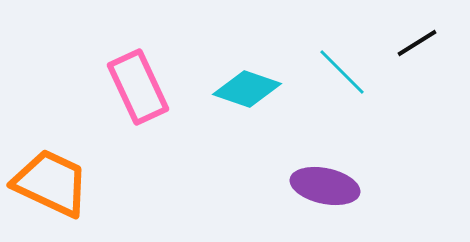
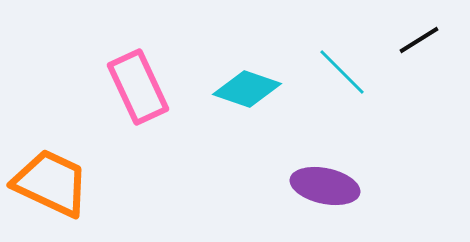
black line: moved 2 px right, 3 px up
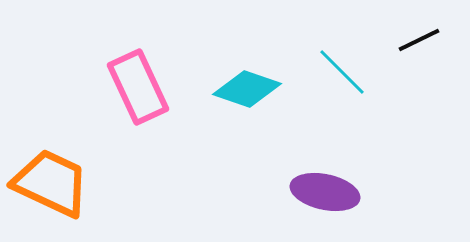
black line: rotated 6 degrees clockwise
purple ellipse: moved 6 px down
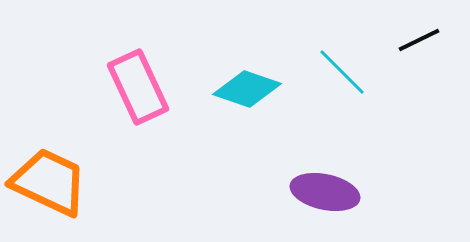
orange trapezoid: moved 2 px left, 1 px up
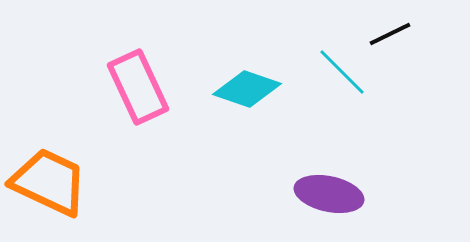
black line: moved 29 px left, 6 px up
purple ellipse: moved 4 px right, 2 px down
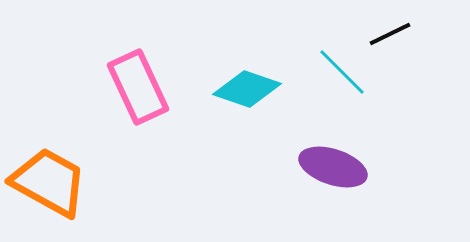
orange trapezoid: rotated 4 degrees clockwise
purple ellipse: moved 4 px right, 27 px up; rotated 6 degrees clockwise
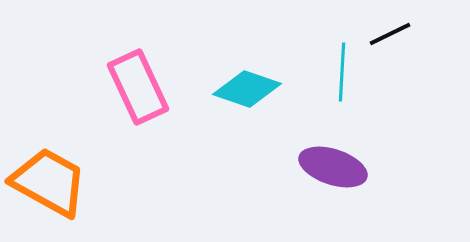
cyan line: rotated 48 degrees clockwise
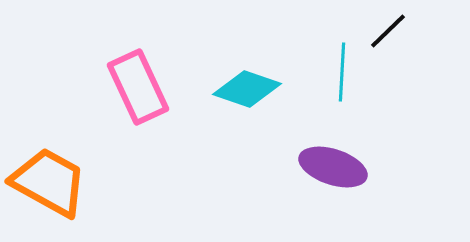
black line: moved 2 px left, 3 px up; rotated 18 degrees counterclockwise
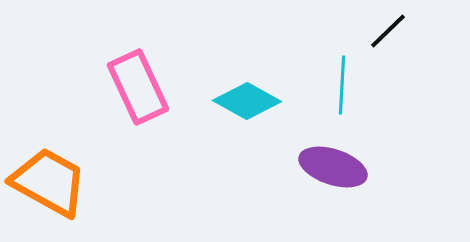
cyan line: moved 13 px down
cyan diamond: moved 12 px down; rotated 10 degrees clockwise
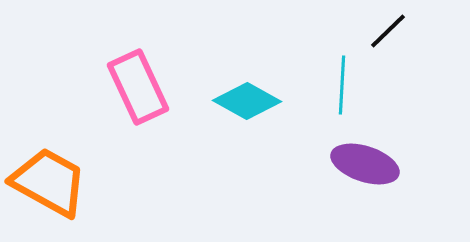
purple ellipse: moved 32 px right, 3 px up
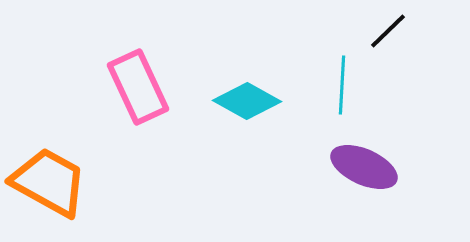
purple ellipse: moved 1 px left, 3 px down; rotated 6 degrees clockwise
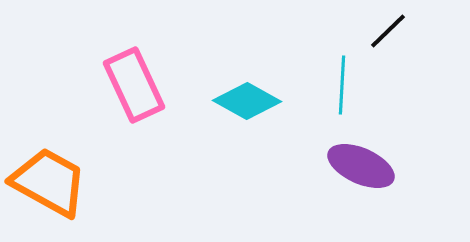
pink rectangle: moved 4 px left, 2 px up
purple ellipse: moved 3 px left, 1 px up
